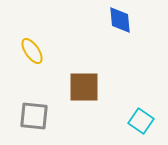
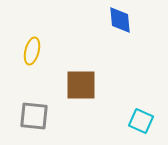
yellow ellipse: rotated 48 degrees clockwise
brown square: moved 3 px left, 2 px up
cyan square: rotated 10 degrees counterclockwise
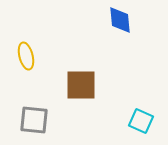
yellow ellipse: moved 6 px left, 5 px down; rotated 28 degrees counterclockwise
gray square: moved 4 px down
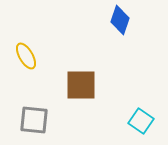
blue diamond: rotated 24 degrees clockwise
yellow ellipse: rotated 16 degrees counterclockwise
cyan square: rotated 10 degrees clockwise
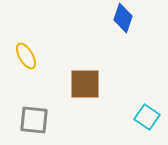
blue diamond: moved 3 px right, 2 px up
brown square: moved 4 px right, 1 px up
cyan square: moved 6 px right, 4 px up
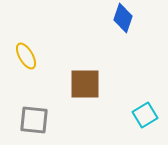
cyan square: moved 2 px left, 2 px up; rotated 25 degrees clockwise
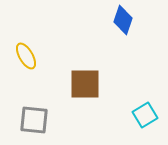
blue diamond: moved 2 px down
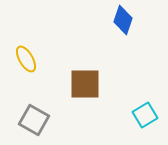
yellow ellipse: moved 3 px down
gray square: rotated 24 degrees clockwise
